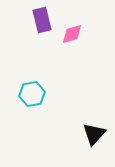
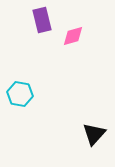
pink diamond: moved 1 px right, 2 px down
cyan hexagon: moved 12 px left; rotated 20 degrees clockwise
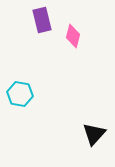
pink diamond: rotated 60 degrees counterclockwise
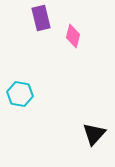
purple rectangle: moved 1 px left, 2 px up
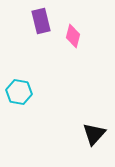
purple rectangle: moved 3 px down
cyan hexagon: moved 1 px left, 2 px up
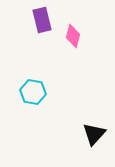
purple rectangle: moved 1 px right, 1 px up
cyan hexagon: moved 14 px right
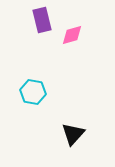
pink diamond: moved 1 px left, 1 px up; rotated 60 degrees clockwise
black triangle: moved 21 px left
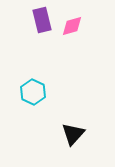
pink diamond: moved 9 px up
cyan hexagon: rotated 15 degrees clockwise
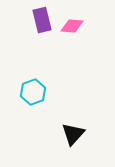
pink diamond: rotated 20 degrees clockwise
cyan hexagon: rotated 15 degrees clockwise
